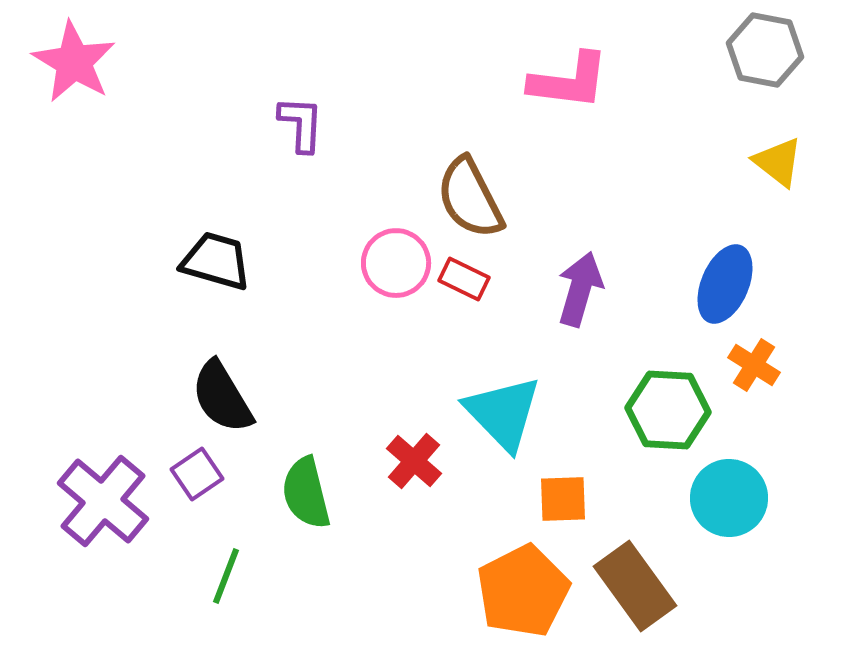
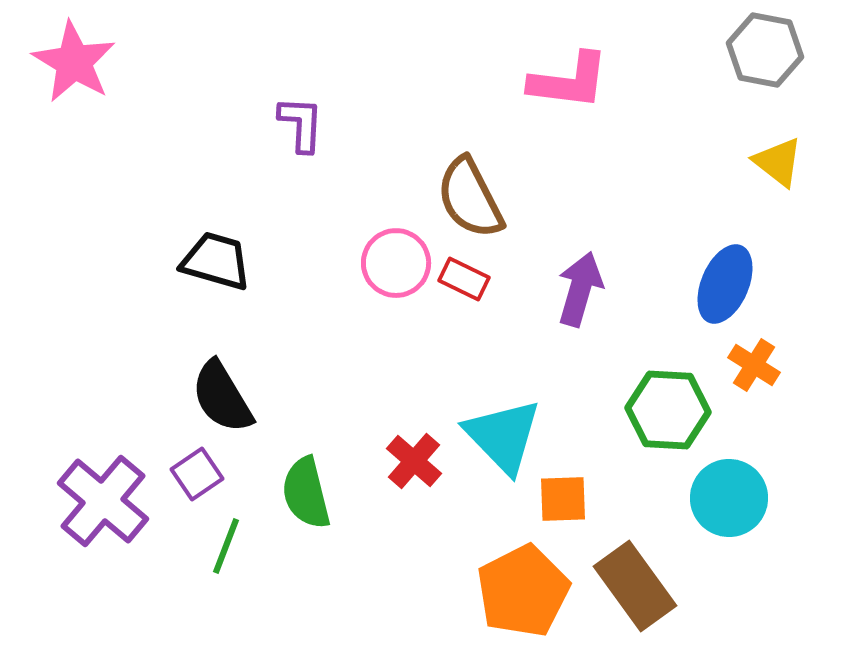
cyan triangle: moved 23 px down
green line: moved 30 px up
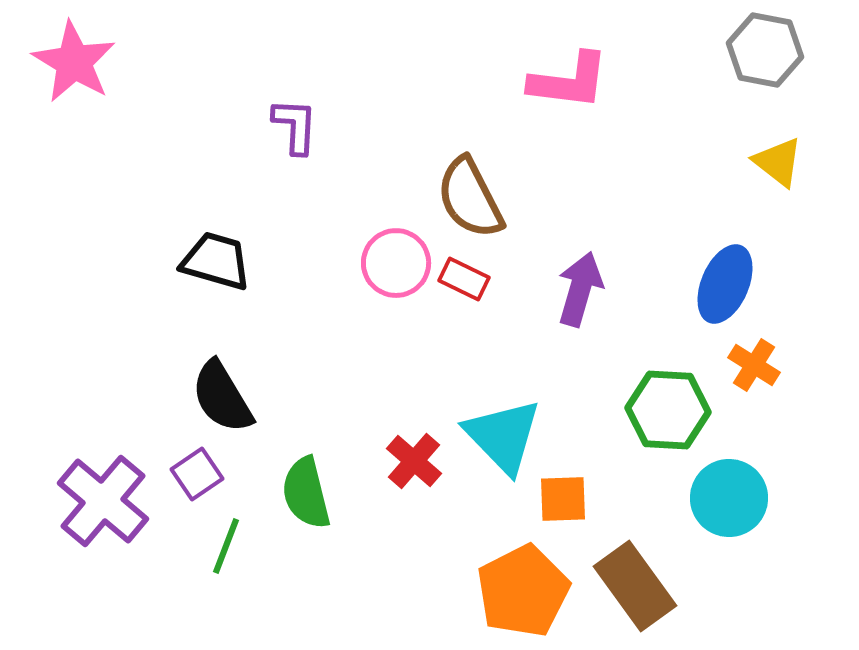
purple L-shape: moved 6 px left, 2 px down
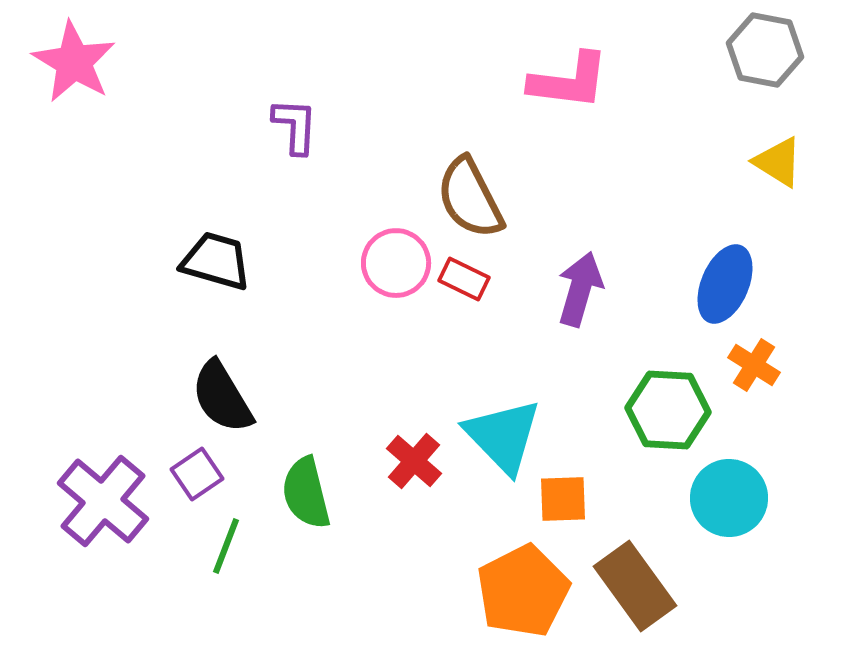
yellow triangle: rotated 6 degrees counterclockwise
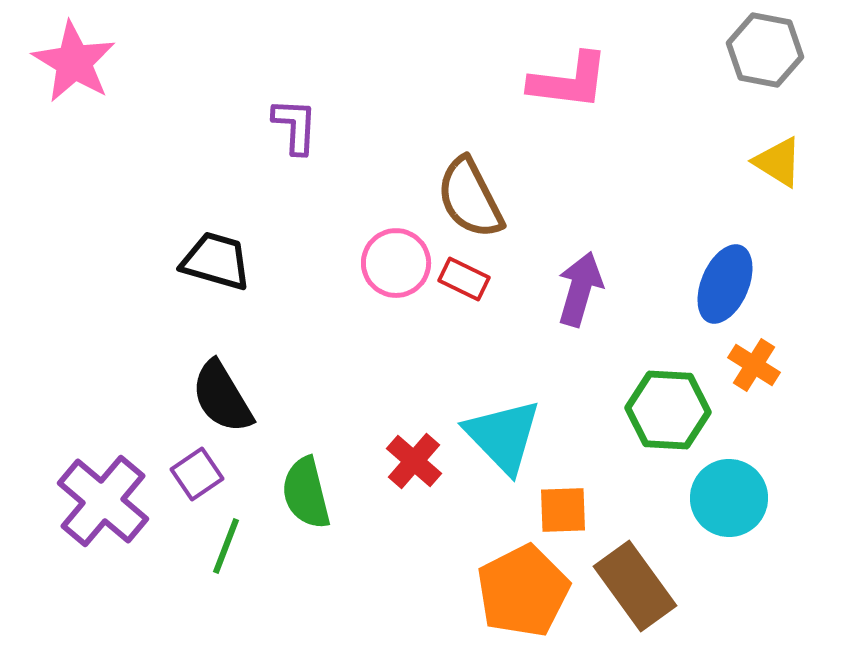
orange square: moved 11 px down
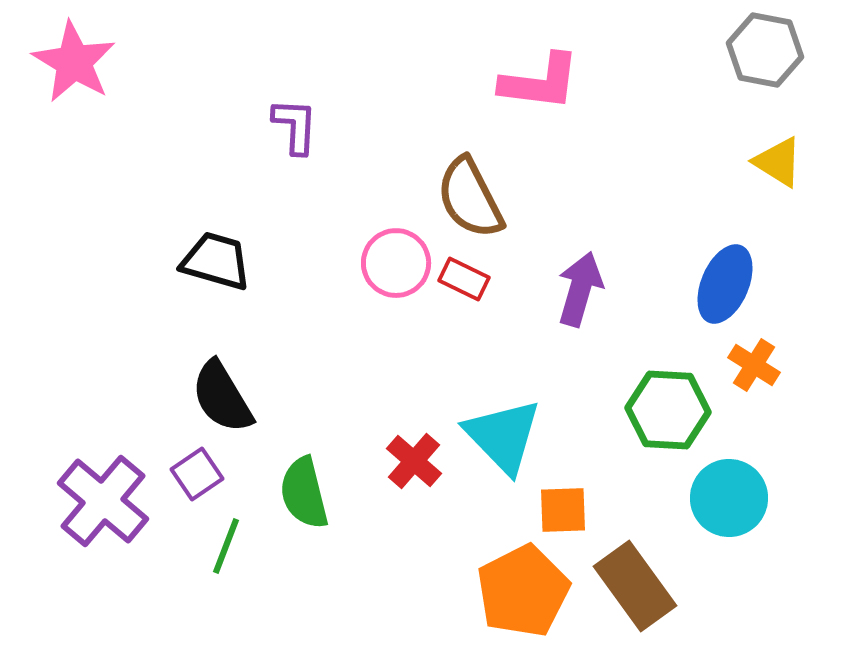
pink L-shape: moved 29 px left, 1 px down
green semicircle: moved 2 px left
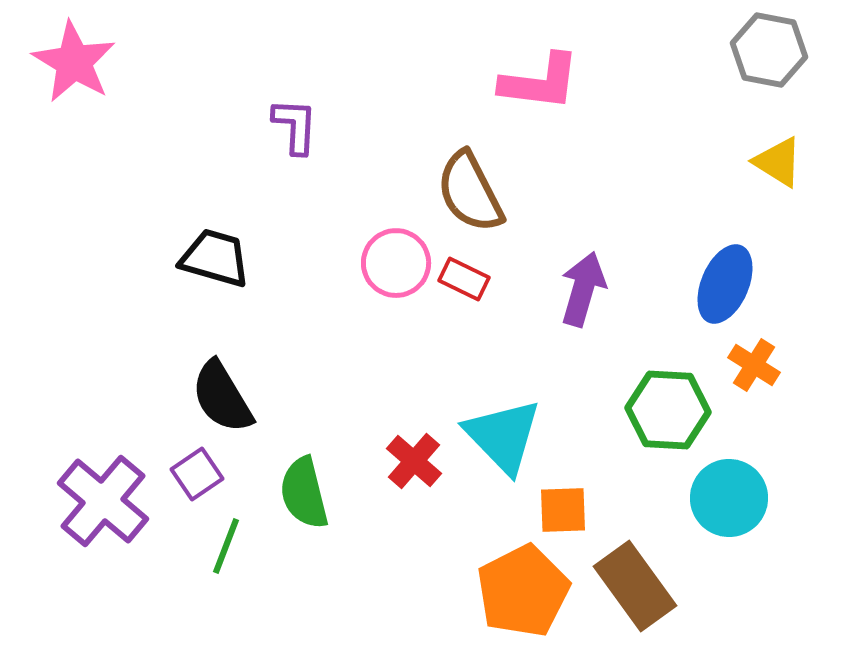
gray hexagon: moved 4 px right
brown semicircle: moved 6 px up
black trapezoid: moved 1 px left, 3 px up
purple arrow: moved 3 px right
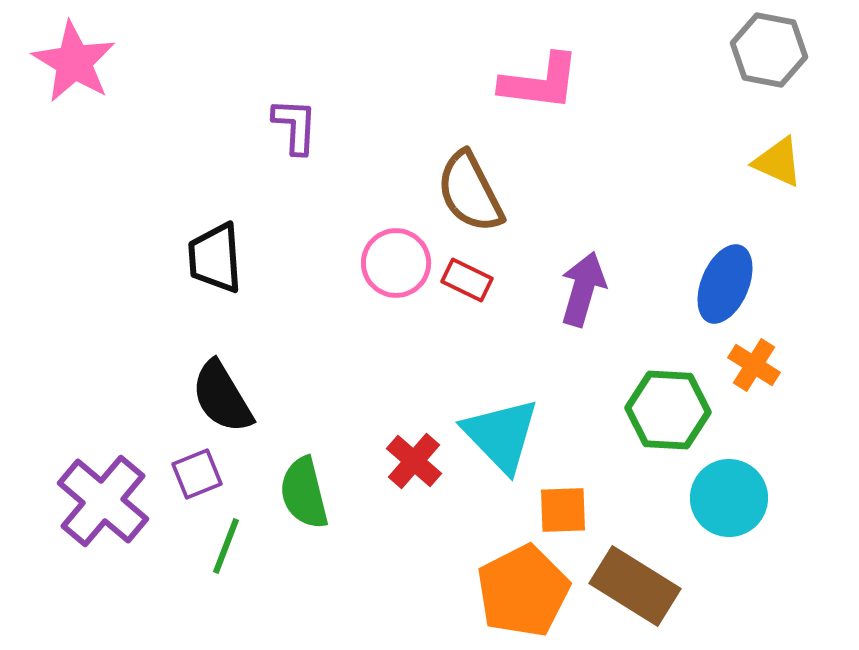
yellow triangle: rotated 8 degrees counterclockwise
black trapezoid: rotated 110 degrees counterclockwise
red rectangle: moved 3 px right, 1 px down
cyan triangle: moved 2 px left, 1 px up
purple square: rotated 12 degrees clockwise
brown rectangle: rotated 22 degrees counterclockwise
